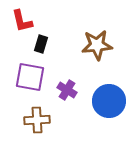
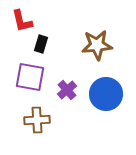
purple cross: rotated 18 degrees clockwise
blue circle: moved 3 px left, 7 px up
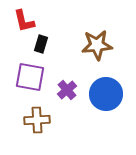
red L-shape: moved 2 px right
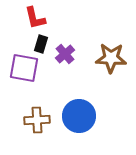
red L-shape: moved 11 px right, 3 px up
brown star: moved 14 px right, 13 px down; rotated 8 degrees clockwise
purple square: moved 6 px left, 9 px up
purple cross: moved 2 px left, 36 px up
blue circle: moved 27 px left, 22 px down
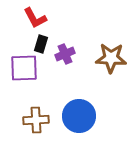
red L-shape: rotated 15 degrees counterclockwise
purple cross: rotated 18 degrees clockwise
purple square: rotated 12 degrees counterclockwise
brown cross: moved 1 px left
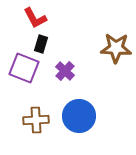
purple cross: moved 17 px down; rotated 24 degrees counterclockwise
brown star: moved 5 px right, 10 px up
purple square: rotated 24 degrees clockwise
